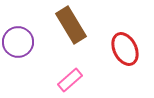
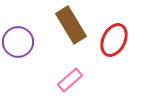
red ellipse: moved 11 px left, 9 px up; rotated 52 degrees clockwise
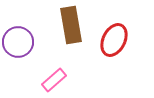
brown rectangle: rotated 21 degrees clockwise
pink rectangle: moved 16 px left
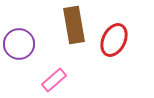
brown rectangle: moved 3 px right
purple circle: moved 1 px right, 2 px down
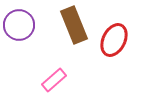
brown rectangle: rotated 12 degrees counterclockwise
purple circle: moved 19 px up
